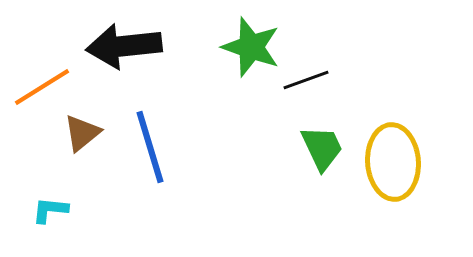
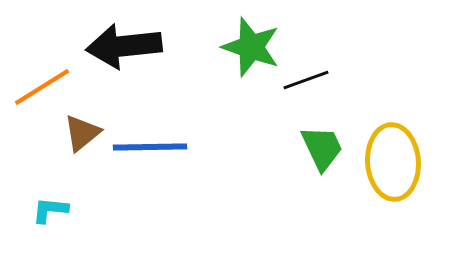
blue line: rotated 74 degrees counterclockwise
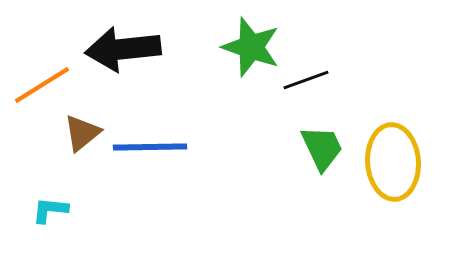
black arrow: moved 1 px left, 3 px down
orange line: moved 2 px up
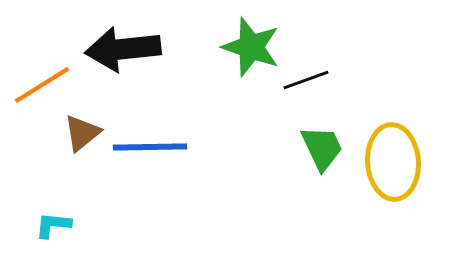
cyan L-shape: moved 3 px right, 15 px down
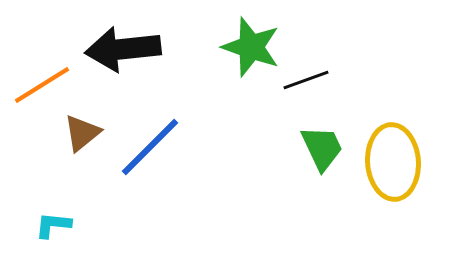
blue line: rotated 44 degrees counterclockwise
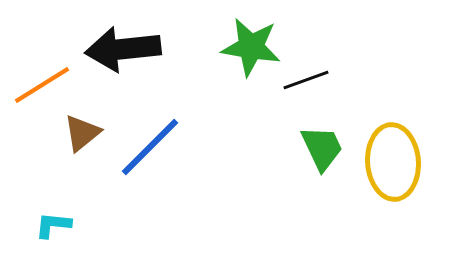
green star: rotated 10 degrees counterclockwise
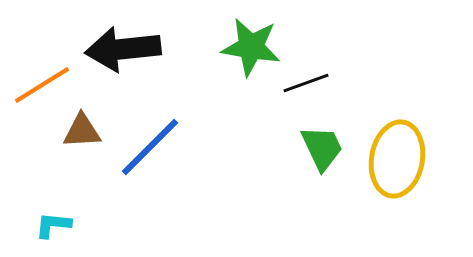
black line: moved 3 px down
brown triangle: moved 2 px up; rotated 36 degrees clockwise
yellow ellipse: moved 4 px right, 3 px up; rotated 14 degrees clockwise
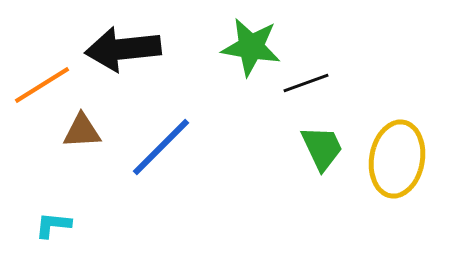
blue line: moved 11 px right
